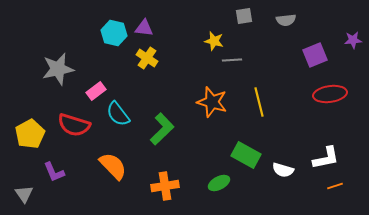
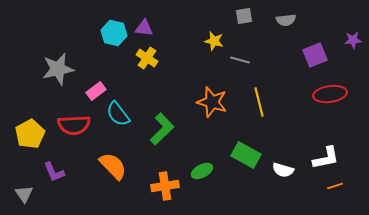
gray line: moved 8 px right; rotated 18 degrees clockwise
red semicircle: rotated 20 degrees counterclockwise
green ellipse: moved 17 px left, 12 px up
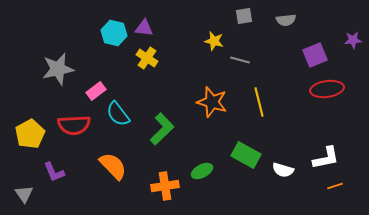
red ellipse: moved 3 px left, 5 px up
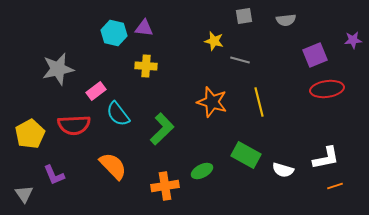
yellow cross: moved 1 px left, 8 px down; rotated 30 degrees counterclockwise
purple L-shape: moved 3 px down
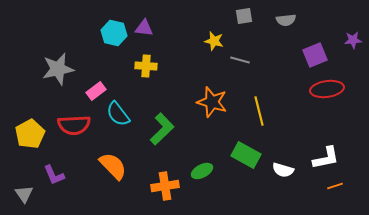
yellow line: moved 9 px down
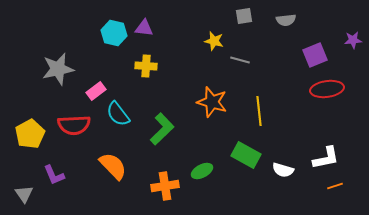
yellow line: rotated 8 degrees clockwise
